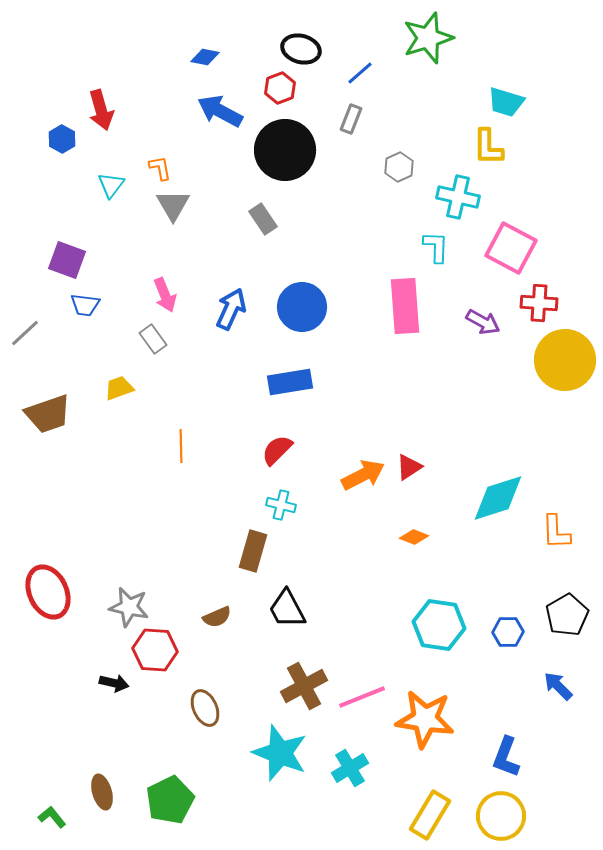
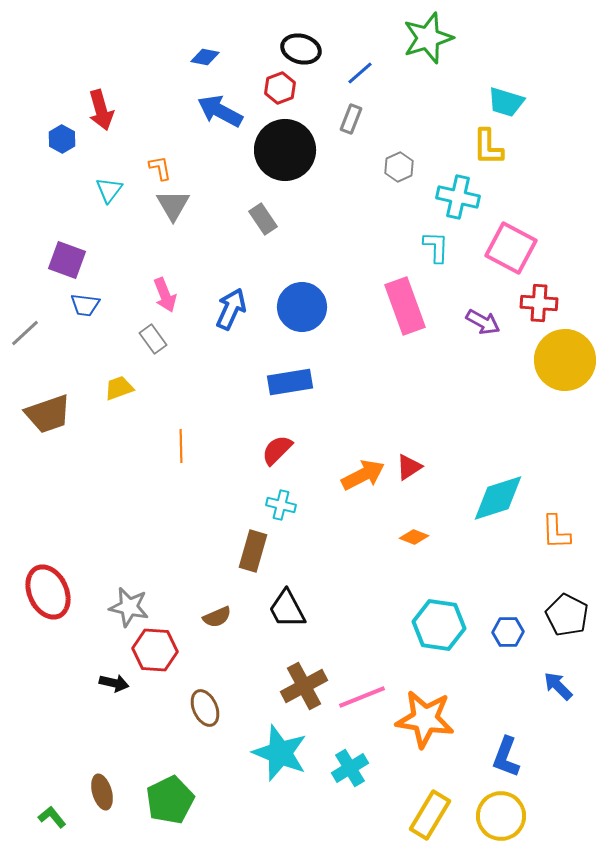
cyan triangle at (111, 185): moved 2 px left, 5 px down
pink rectangle at (405, 306): rotated 16 degrees counterclockwise
black pentagon at (567, 615): rotated 15 degrees counterclockwise
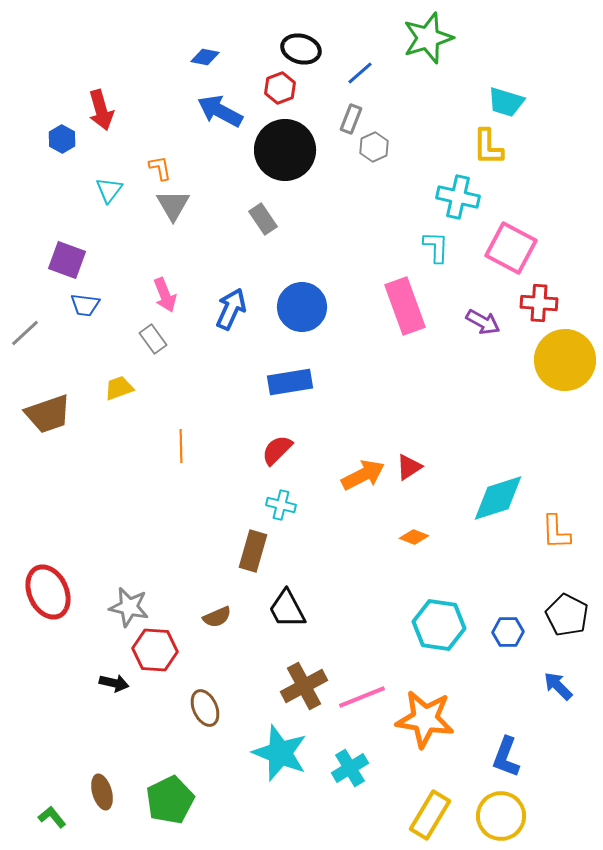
gray hexagon at (399, 167): moved 25 px left, 20 px up
